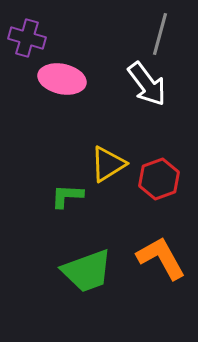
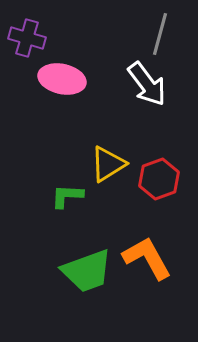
orange L-shape: moved 14 px left
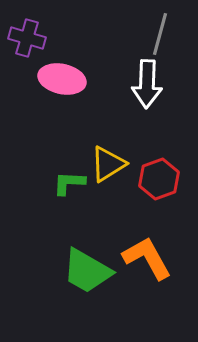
white arrow: rotated 39 degrees clockwise
green L-shape: moved 2 px right, 13 px up
green trapezoid: rotated 50 degrees clockwise
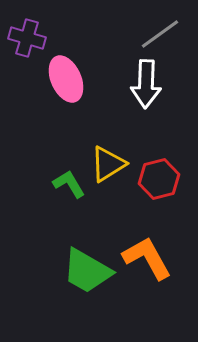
gray line: rotated 39 degrees clockwise
pink ellipse: moved 4 px right; rotated 54 degrees clockwise
white arrow: moved 1 px left
red hexagon: rotated 6 degrees clockwise
green L-shape: moved 1 px down; rotated 56 degrees clockwise
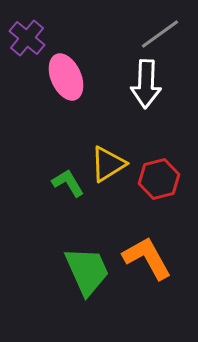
purple cross: rotated 24 degrees clockwise
pink ellipse: moved 2 px up
green L-shape: moved 1 px left, 1 px up
green trapezoid: rotated 144 degrees counterclockwise
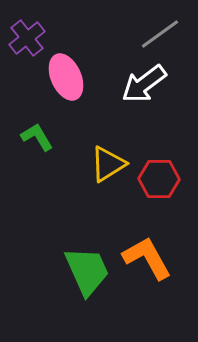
purple cross: rotated 12 degrees clockwise
white arrow: moved 2 px left; rotated 51 degrees clockwise
red hexagon: rotated 15 degrees clockwise
green L-shape: moved 31 px left, 46 px up
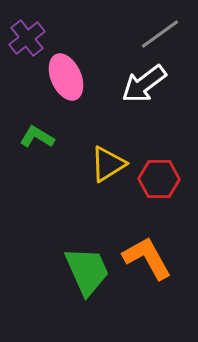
green L-shape: rotated 28 degrees counterclockwise
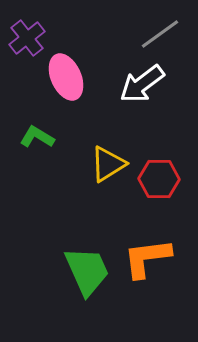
white arrow: moved 2 px left
orange L-shape: rotated 68 degrees counterclockwise
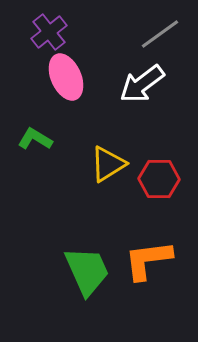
purple cross: moved 22 px right, 6 px up
green L-shape: moved 2 px left, 2 px down
orange L-shape: moved 1 px right, 2 px down
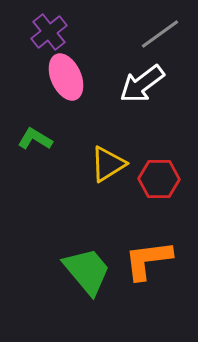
green trapezoid: rotated 16 degrees counterclockwise
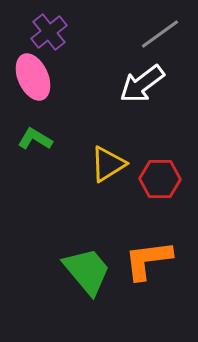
pink ellipse: moved 33 px left
red hexagon: moved 1 px right
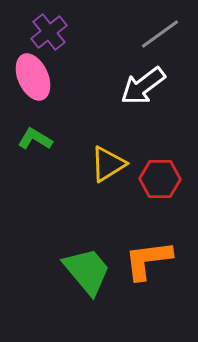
white arrow: moved 1 px right, 2 px down
